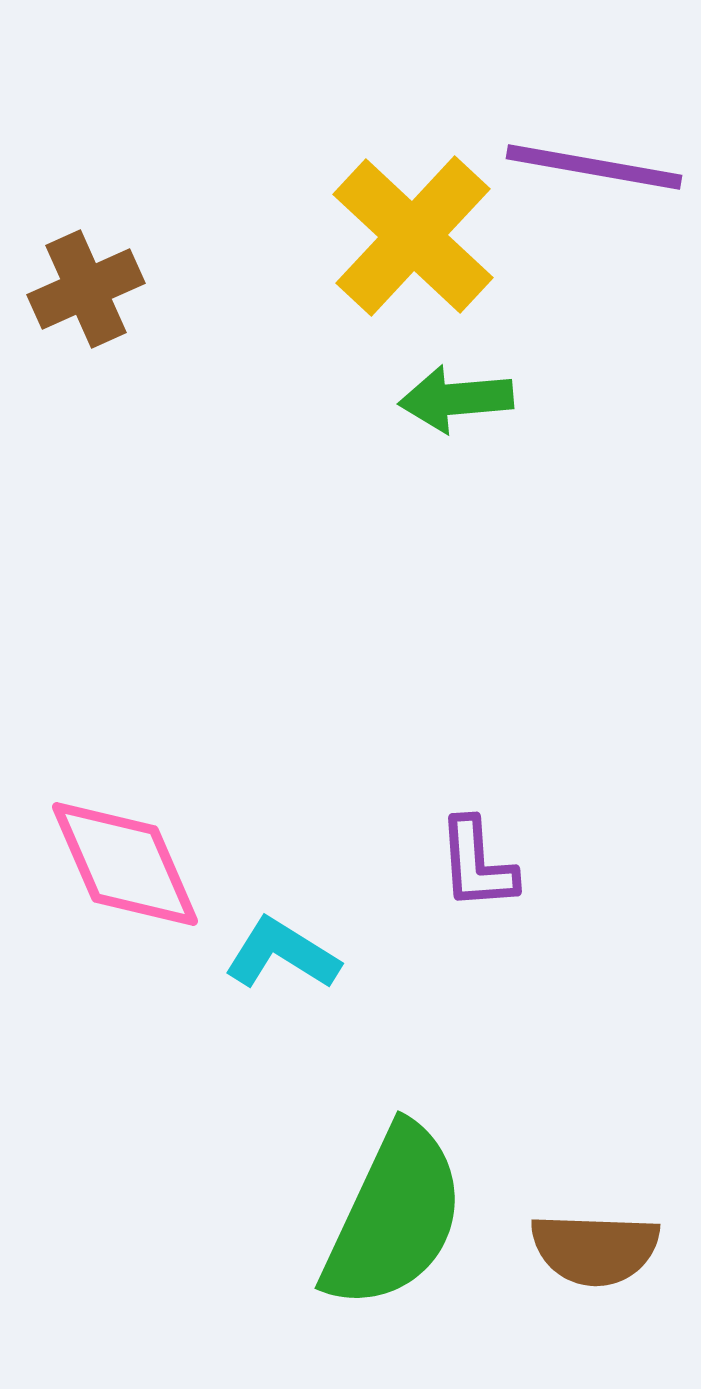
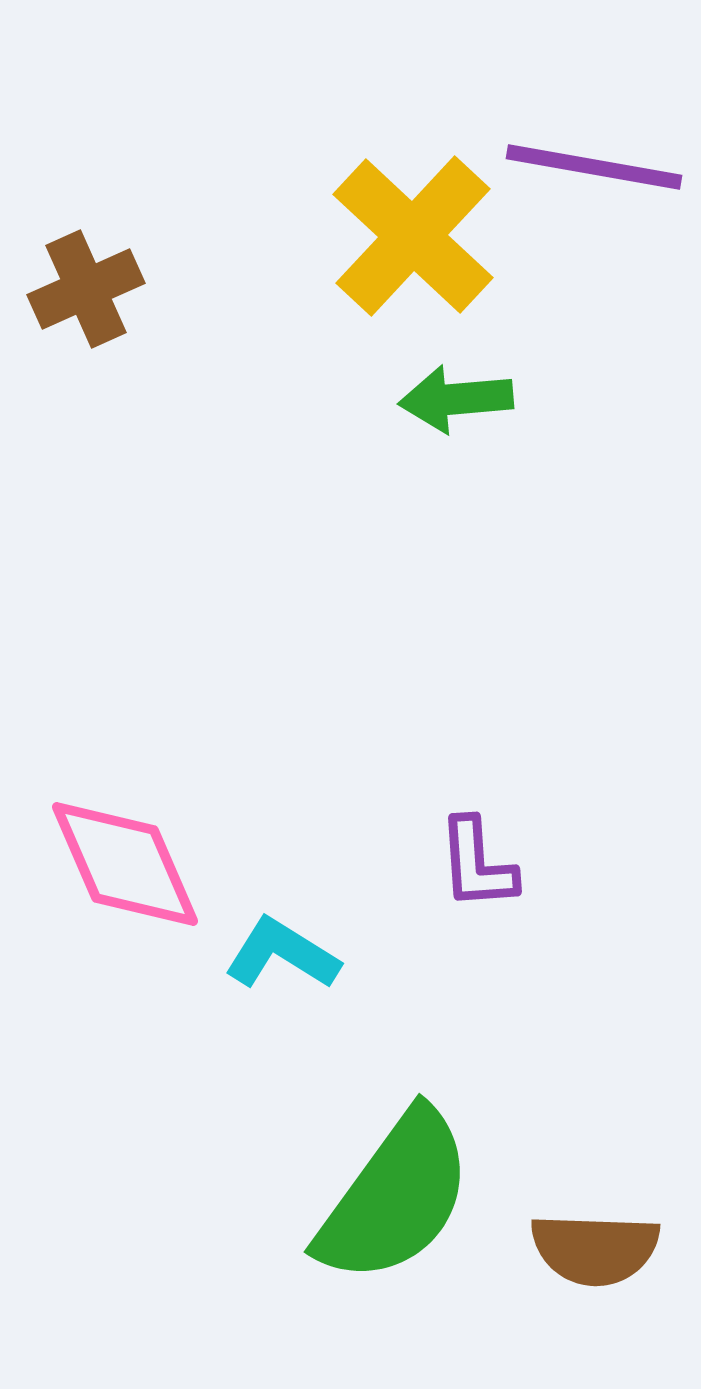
green semicircle: moved 1 px right, 20 px up; rotated 11 degrees clockwise
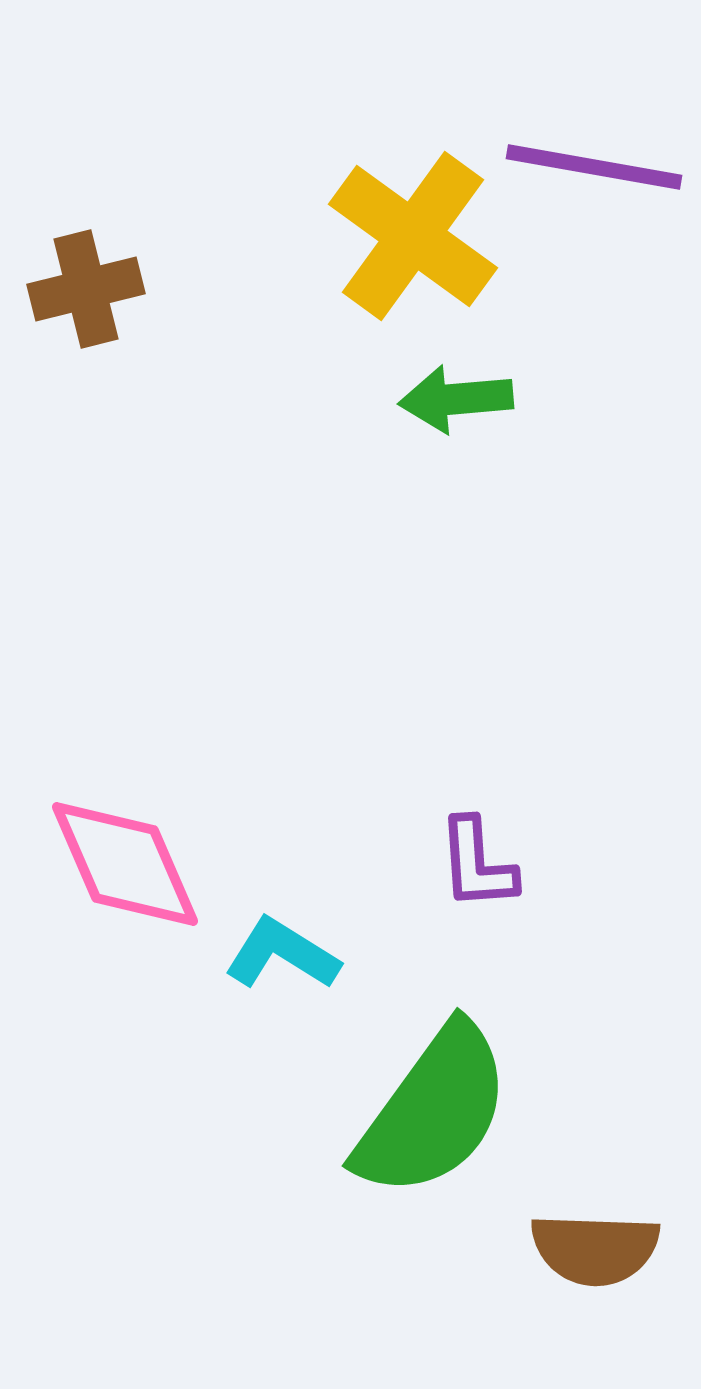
yellow cross: rotated 7 degrees counterclockwise
brown cross: rotated 10 degrees clockwise
green semicircle: moved 38 px right, 86 px up
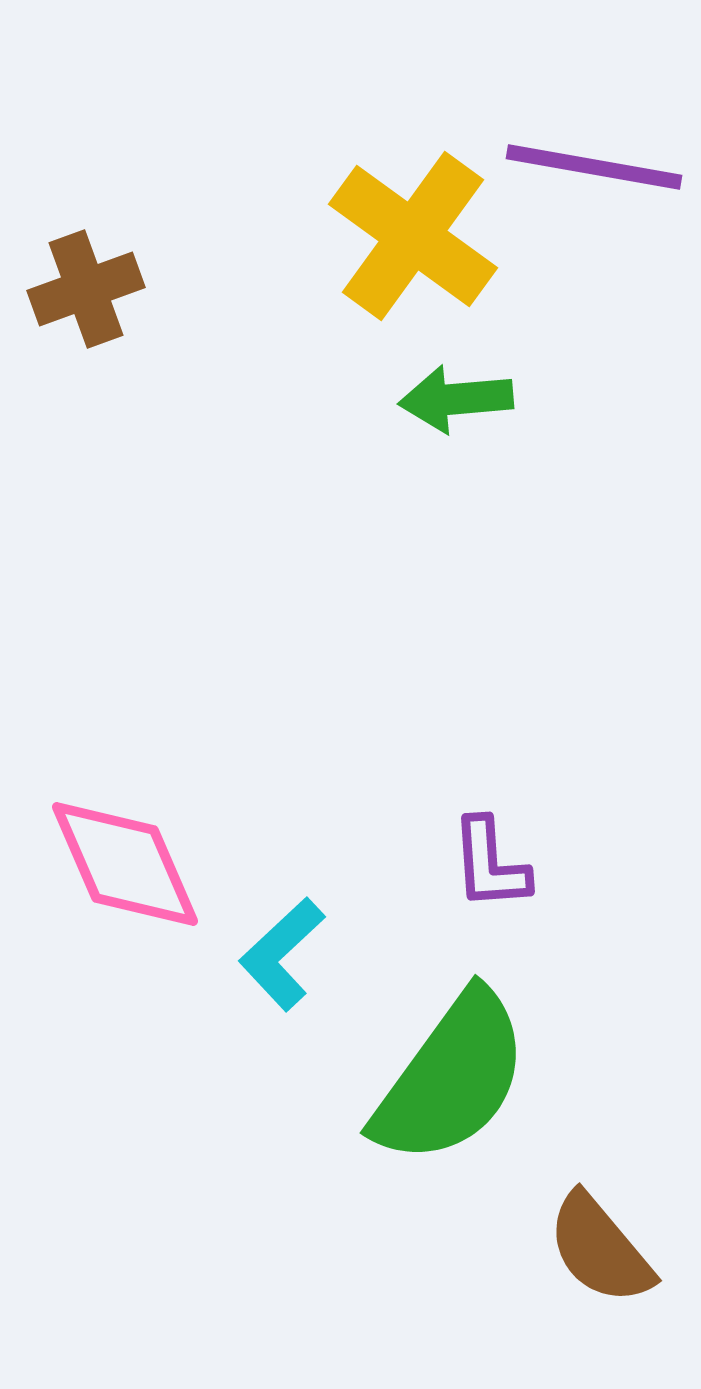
brown cross: rotated 6 degrees counterclockwise
purple L-shape: moved 13 px right
cyan L-shape: rotated 75 degrees counterclockwise
green semicircle: moved 18 px right, 33 px up
brown semicircle: moved 5 px right; rotated 48 degrees clockwise
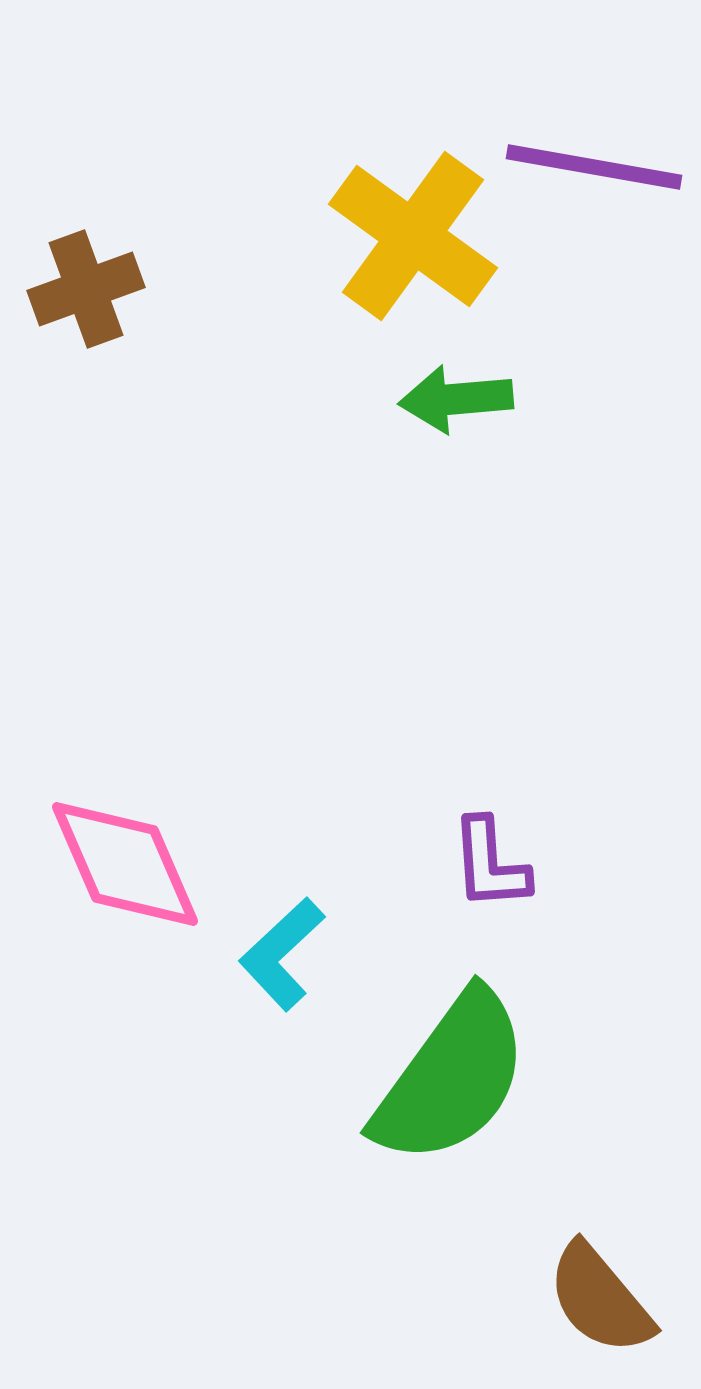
brown semicircle: moved 50 px down
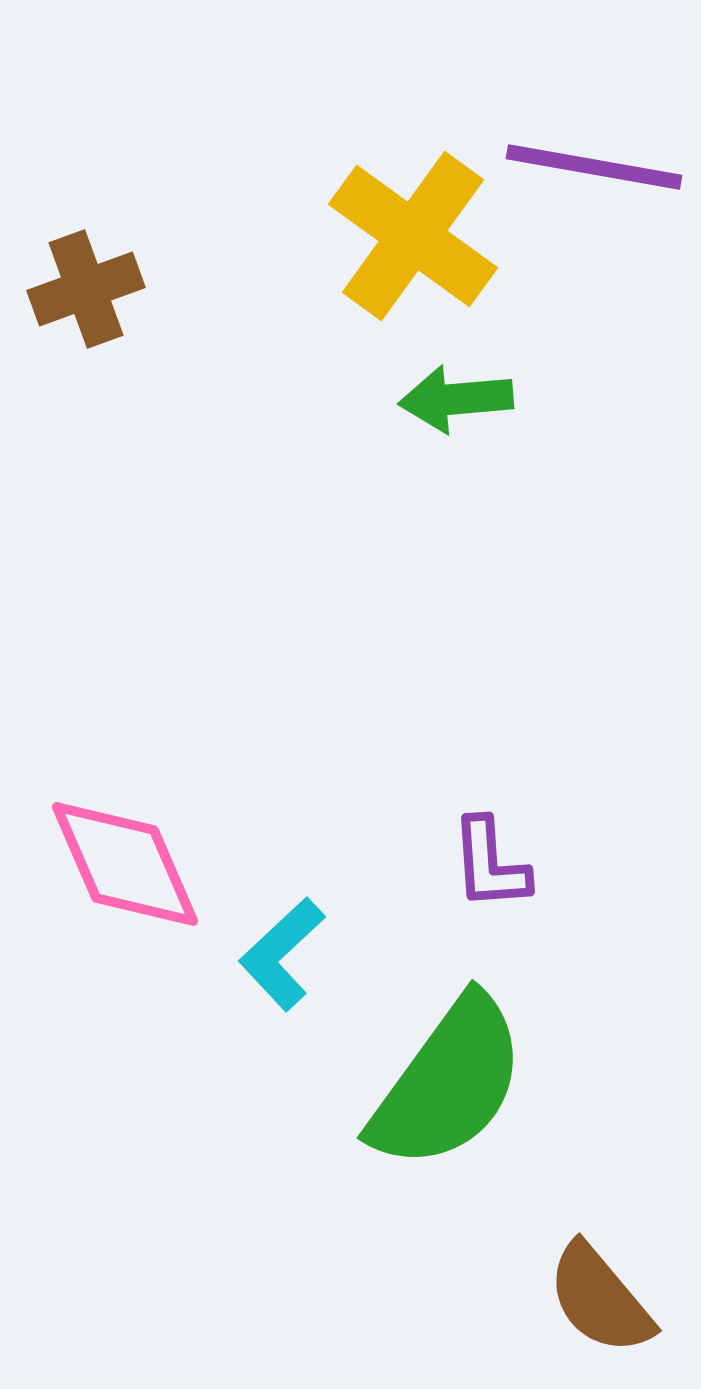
green semicircle: moved 3 px left, 5 px down
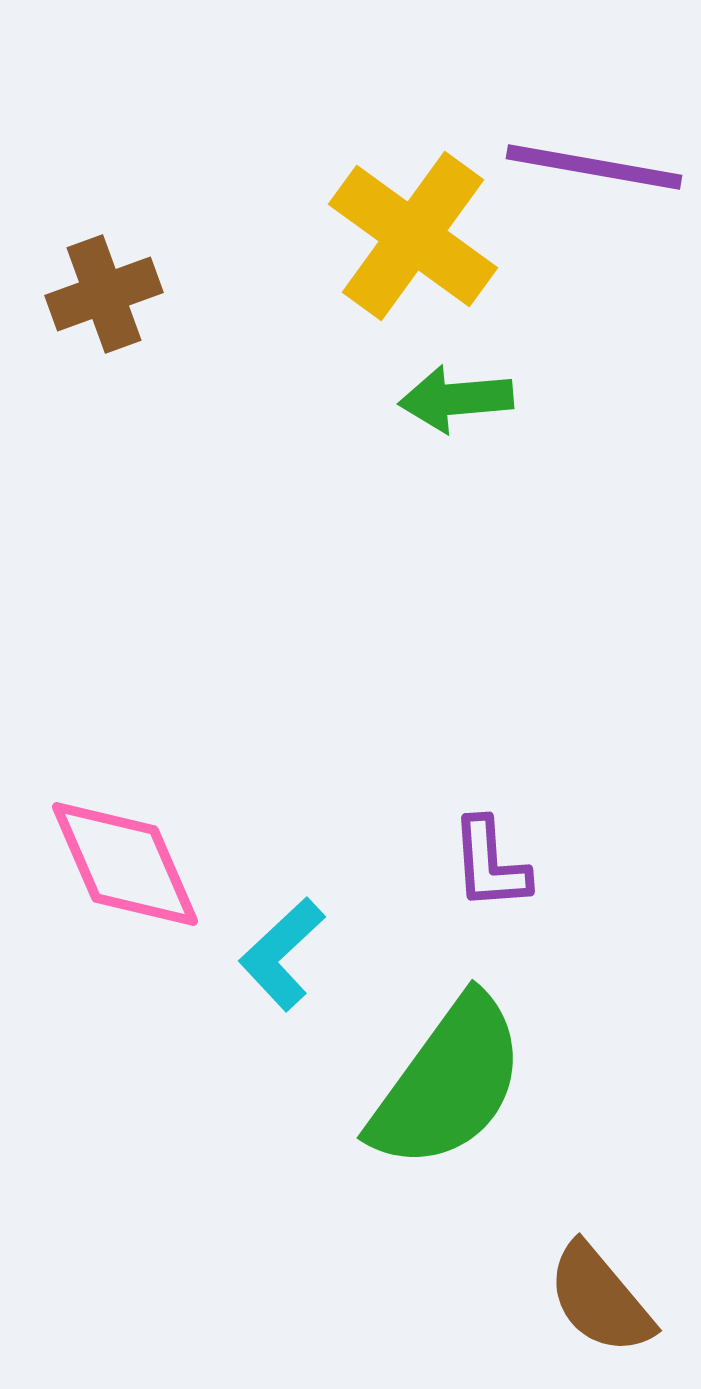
brown cross: moved 18 px right, 5 px down
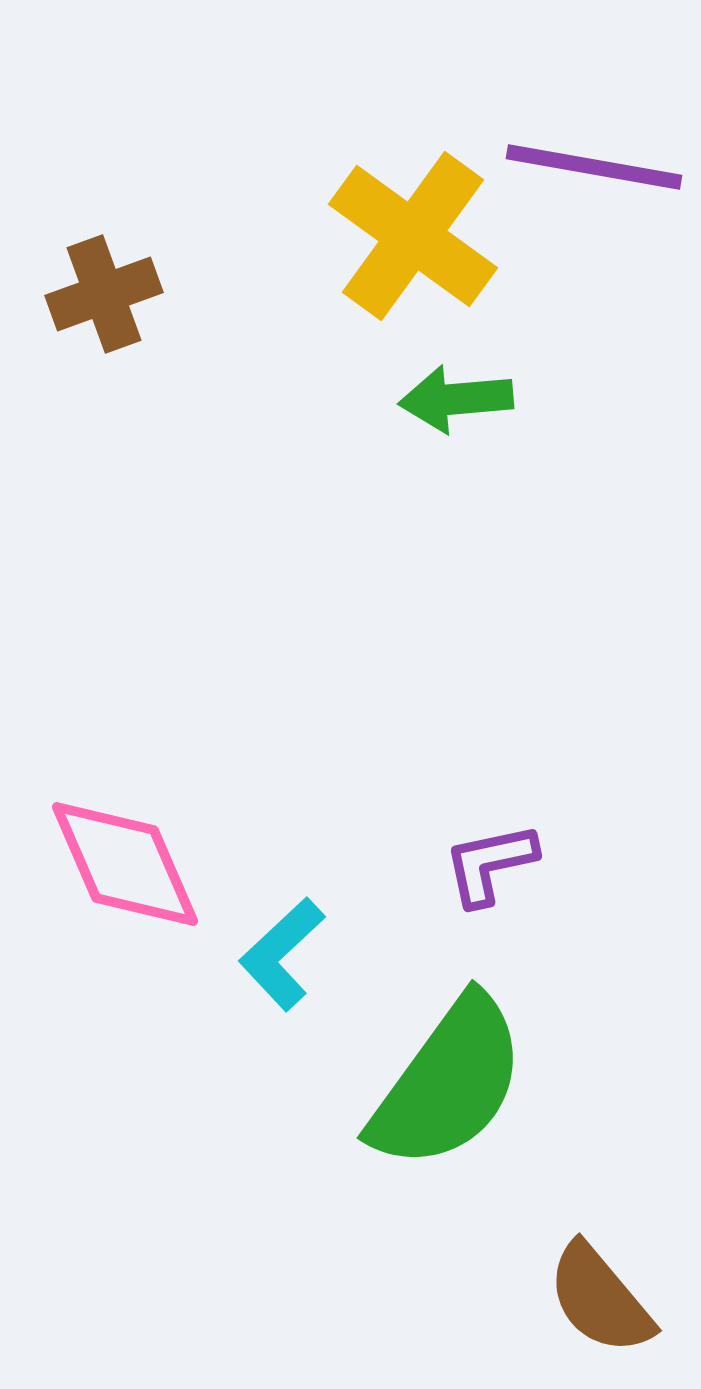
purple L-shape: rotated 82 degrees clockwise
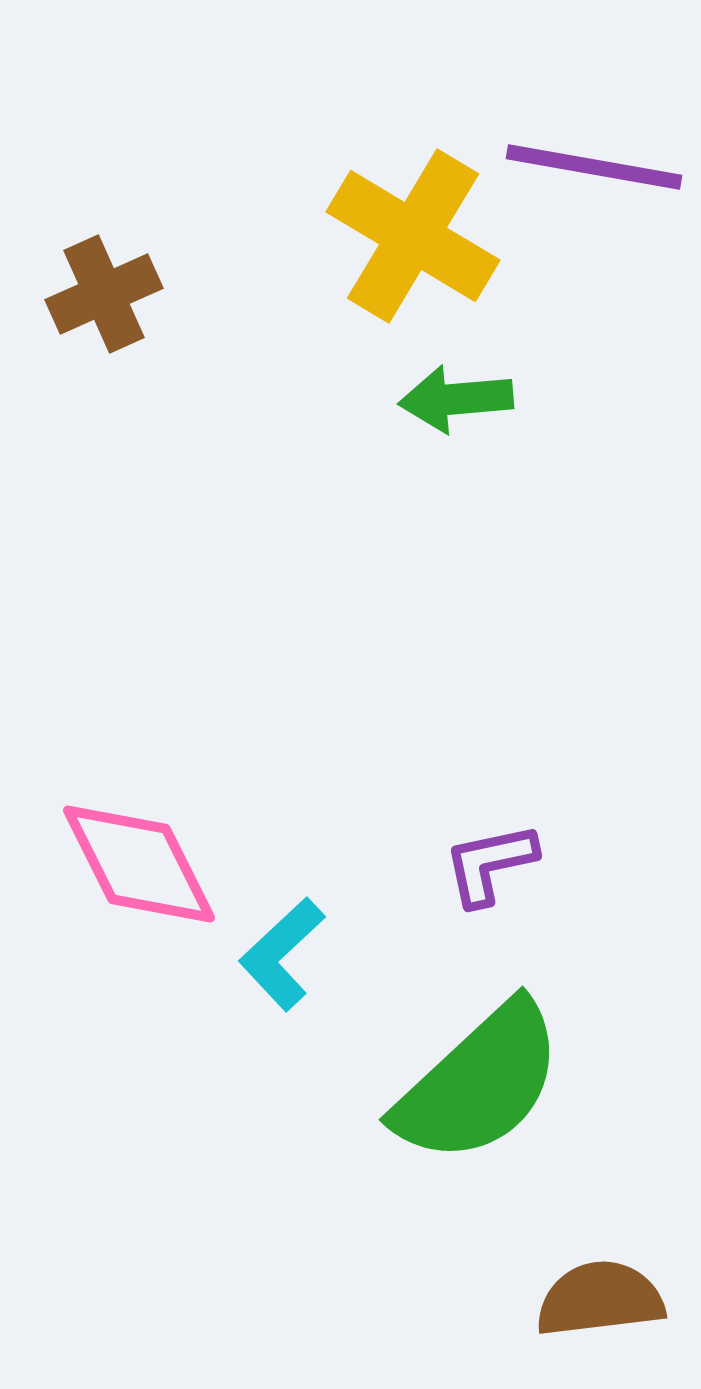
yellow cross: rotated 5 degrees counterclockwise
brown cross: rotated 4 degrees counterclockwise
pink diamond: moved 14 px right; rotated 3 degrees counterclockwise
green semicircle: moved 31 px right; rotated 11 degrees clockwise
brown semicircle: rotated 123 degrees clockwise
